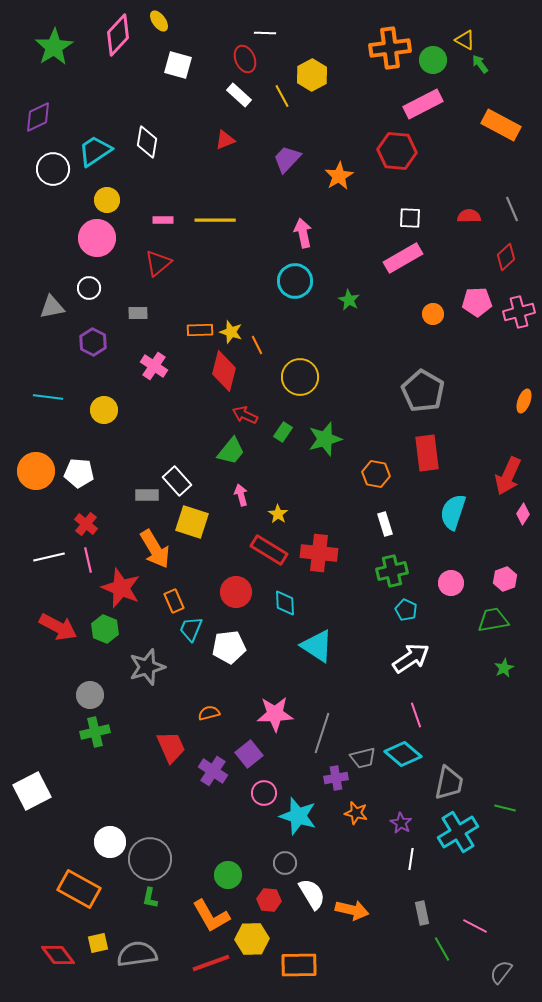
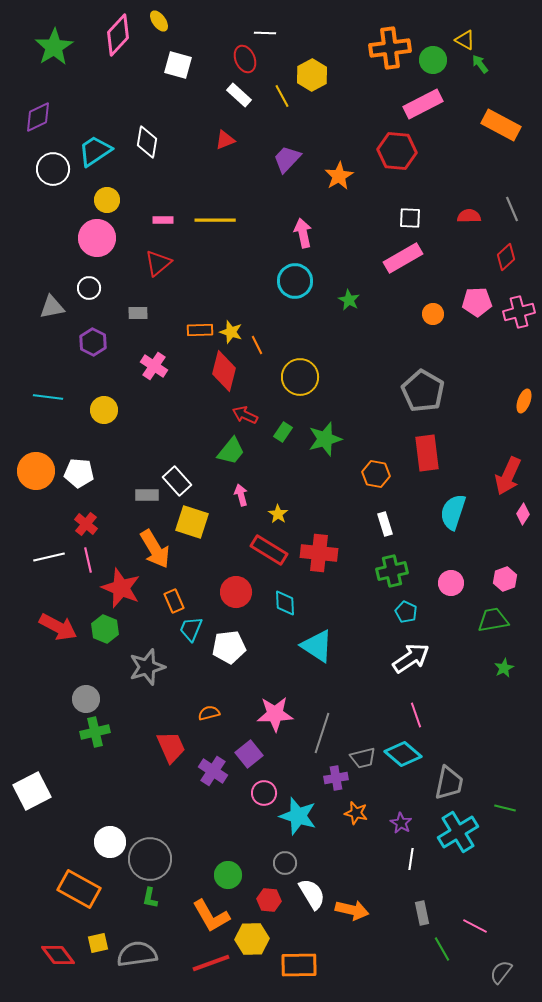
cyan pentagon at (406, 610): moved 2 px down
gray circle at (90, 695): moved 4 px left, 4 px down
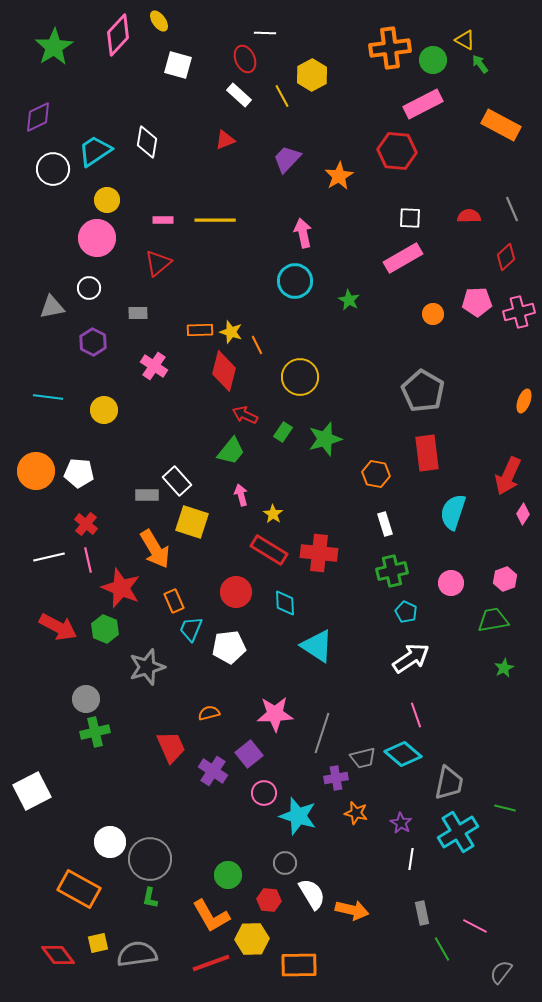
yellow star at (278, 514): moved 5 px left
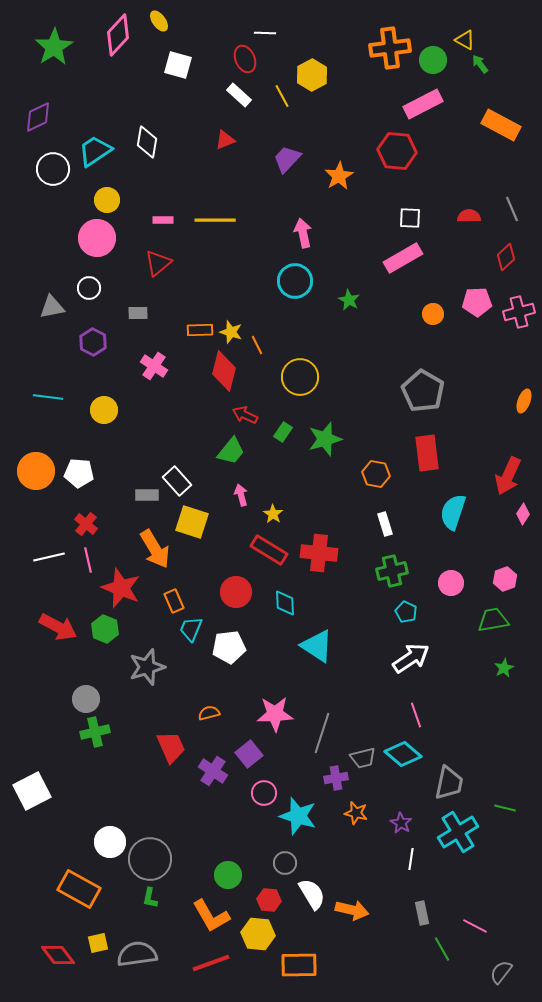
yellow hexagon at (252, 939): moved 6 px right, 5 px up; rotated 8 degrees clockwise
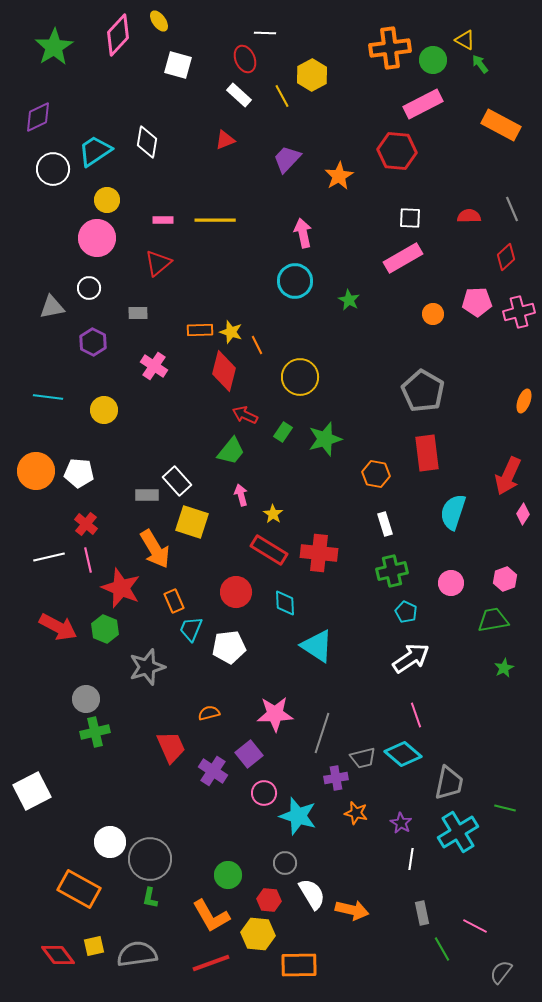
yellow square at (98, 943): moved 4 px left, 3 px down
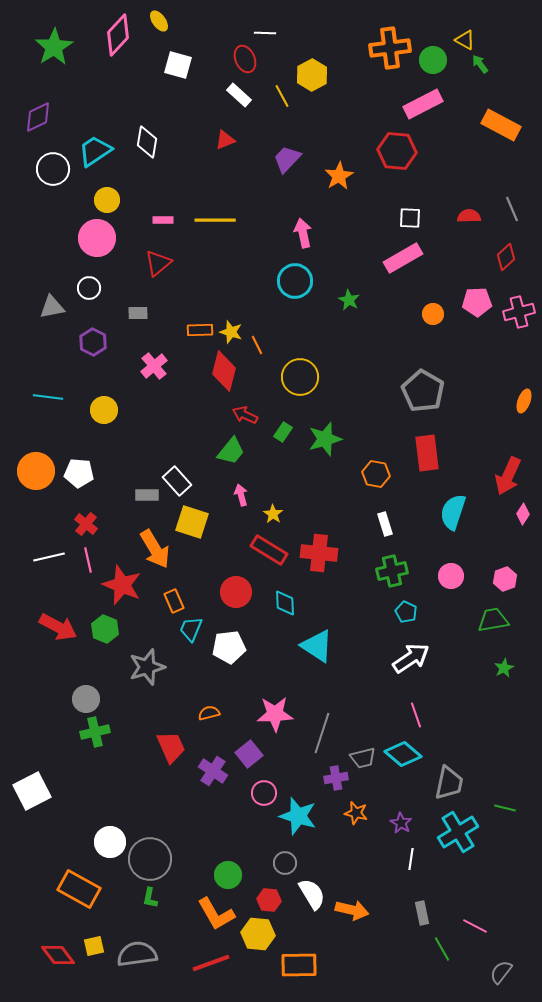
pink cross at (154, 366): rotated 16 degrees clockwise
pink circle at (451, 583): moved 7 px up
red star at (121, 588): moved 1 px right, 3 px up
orange L-shape at (211, 916): moved 5 px right, 2 px up
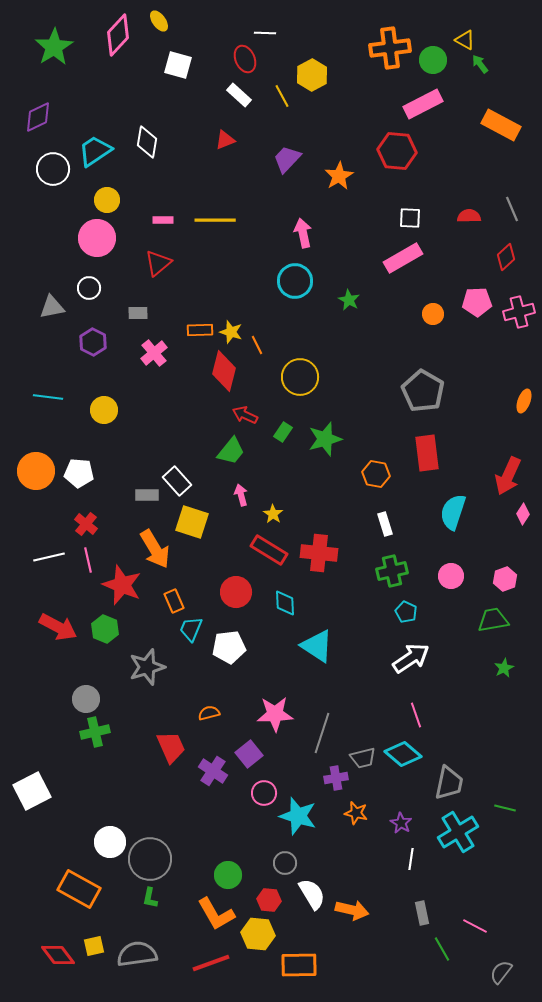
pink cross at (154, 366): moved 13 px up
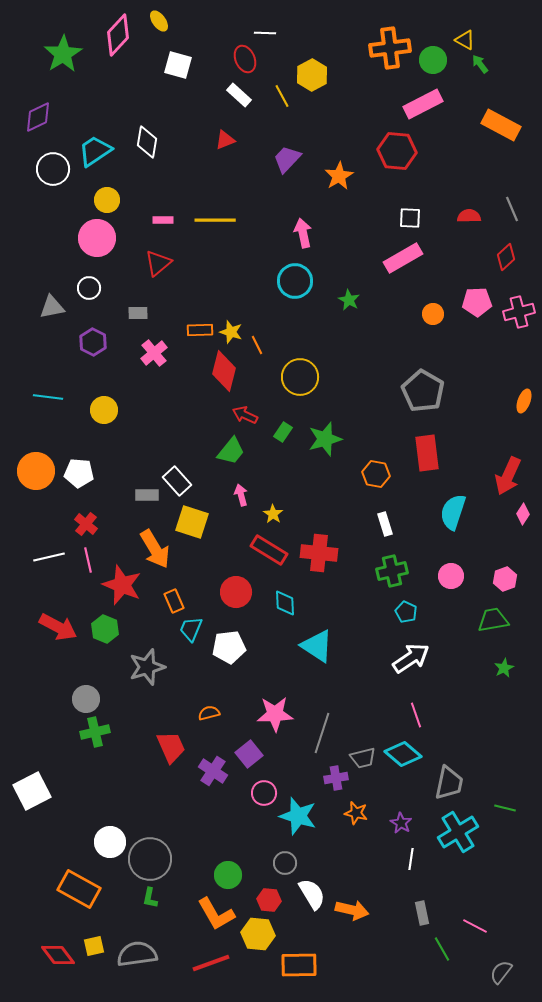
green star at (54, 47): moved 9 px right, 7 px down
